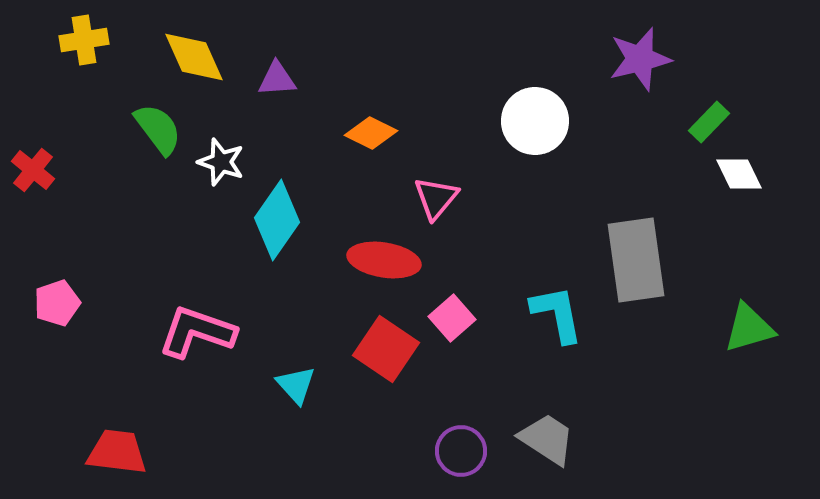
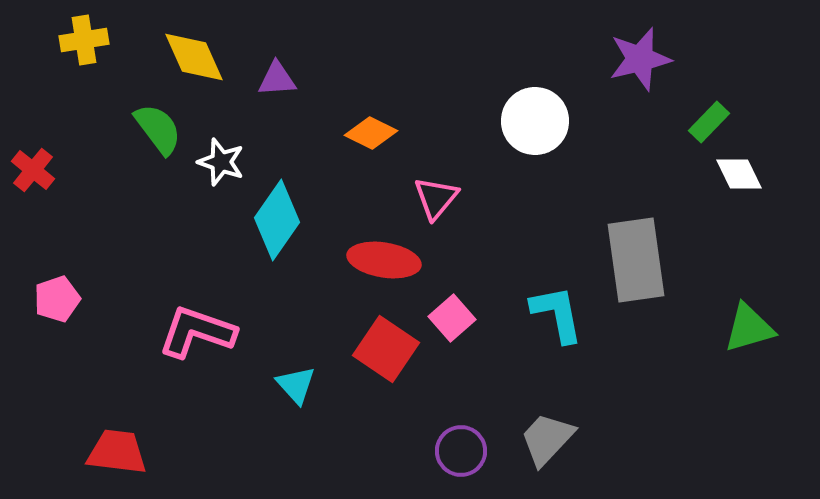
pink pentagon: moved 4 px up
gray trapezoid: rotated 80 degrees counterclockwise
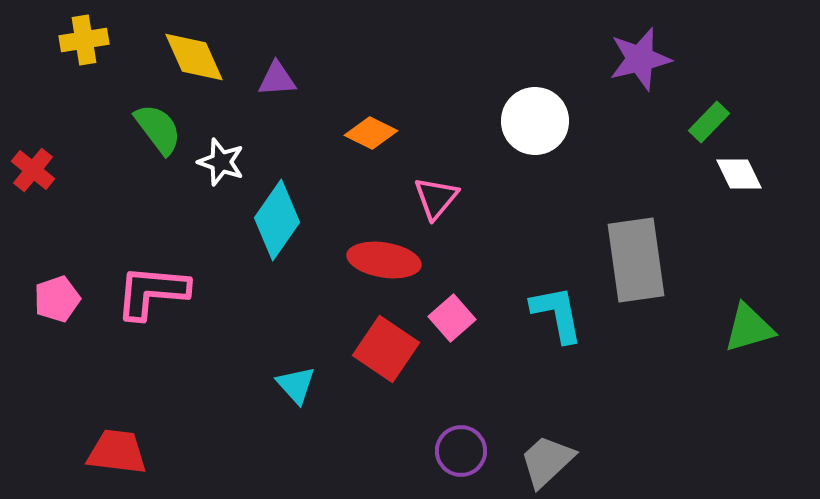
pink L-shape: moved 45 px left, 40 px up; rotated 14 degrees counterclockwise
gray trapezoid: moved 22 px down; rotated 4 degrees clockwise
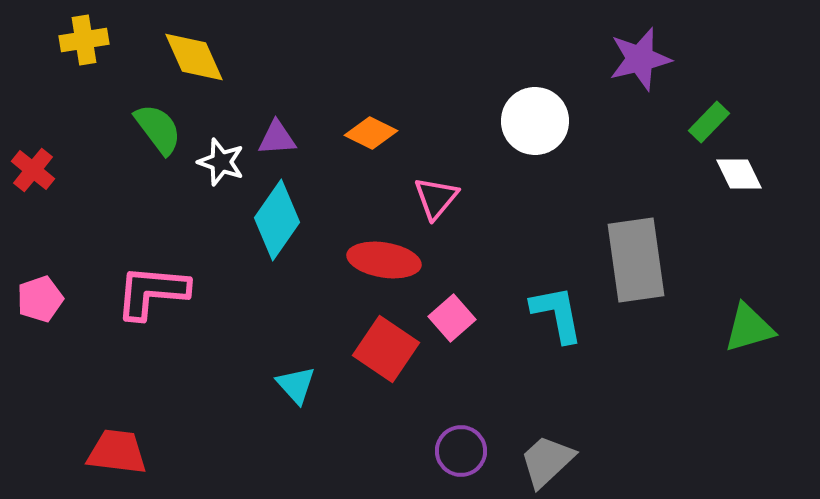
purple triangle: moved 59 px down
pink pentagon: moved 17 px left
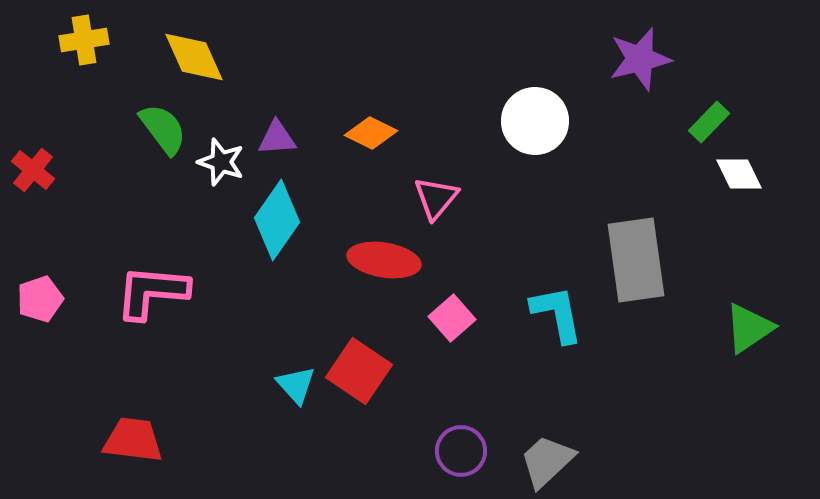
green semicircle: moved 5 px right
green triangle: rotated 18 degrees counterclockwise
red square: moved 27 px left, 22 px down
red trapezoid: moved 16 px right, 12 px up
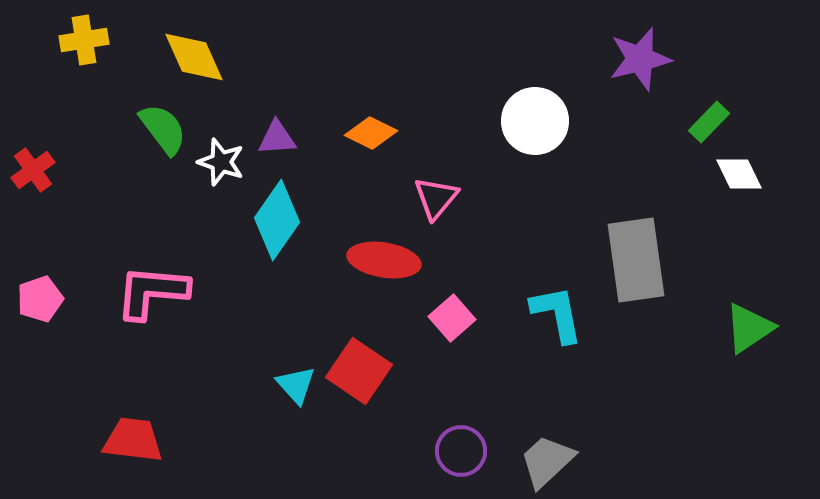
red cross: rotated 15 degrees clockwise
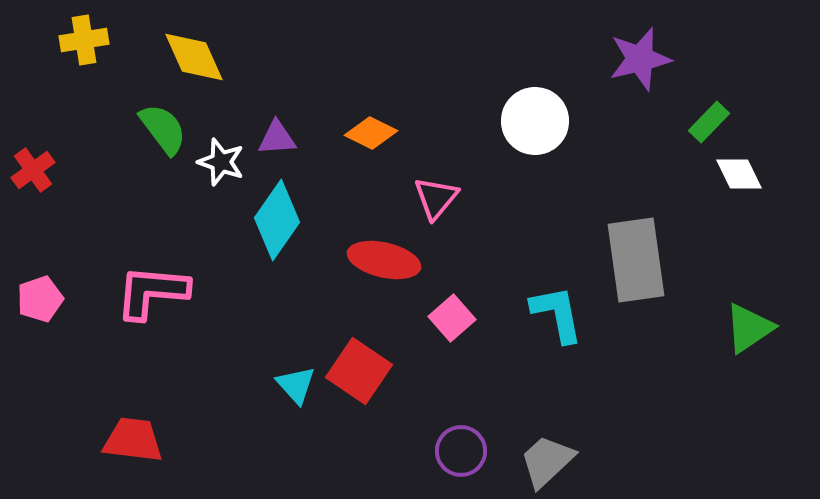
red ellipse: rotated 4 degrees clockwise
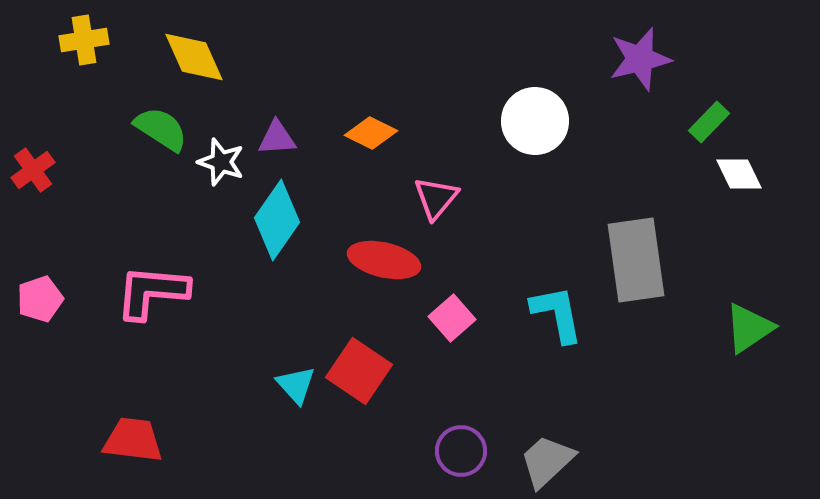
green semicircle: moved 2 px left; rotated 20 degrees counterclockwise
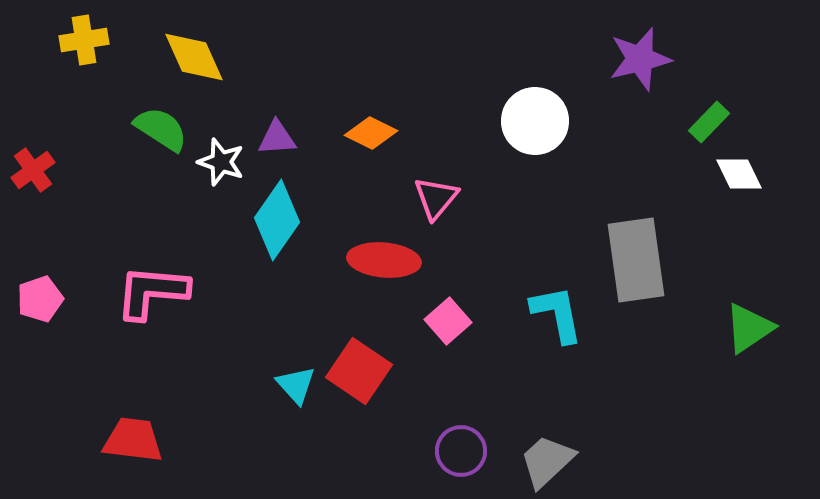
red ellipse: rotated 8 degrees counterclockwise
pink square: moved 4 px left, 3 px down
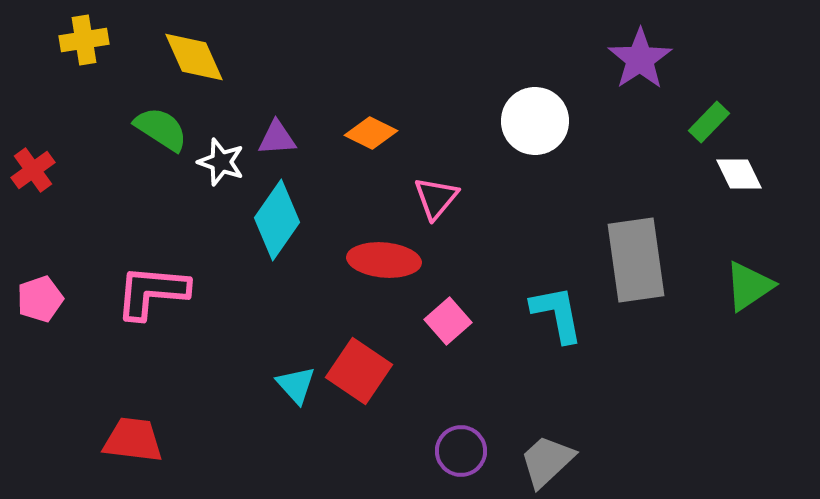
purple star: rotated 20 degrees counterclockwise
green triangle: moved 42 px up
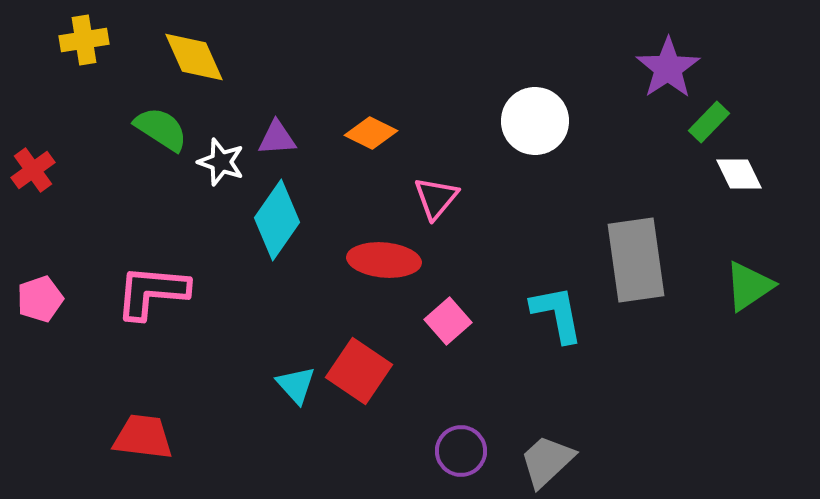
purple star: moved 28 px right, 9 px down
red trapezoid: moved 10 px right, 3 px up
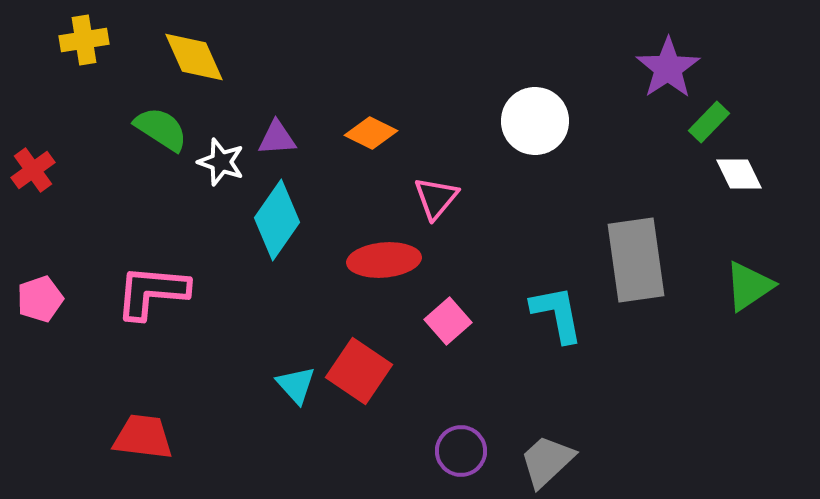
red ellipse: rotated 10 degrees counterclockwise
